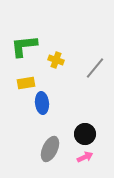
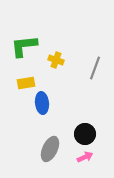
gray line: rotated 20 degrees counterclockwise
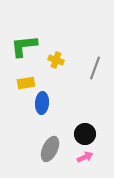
blue ellipse: rotated 10 degrees clockwise
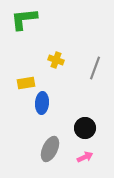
green L-shape: moved 27 px up
black circle: moved 6 px up
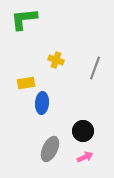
black circle: moved 2 px left, 3 px down
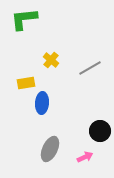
yellow cross: moved 5 px left; rotated 21 degrees clockwise
gray line: moved 5 px left; rotated 40 degrees clockwise
black circle: moved 17 px right
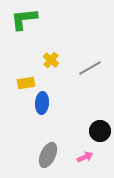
gray ellipse: moved 2 px left, 6 px down
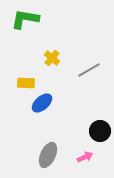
green L-shape: moved 1 px right; rotated 16 degrees clockwise
yellow cross: moved 1 px right, 2 px up
gray line: moved 1 px left, 2 px down
yellow rectangle: rotated 12 degrees clockwise
blue ellipse: rotated 45 degrees clockwise
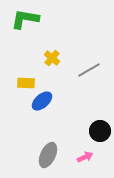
blue ellipse: moved 2 px up
